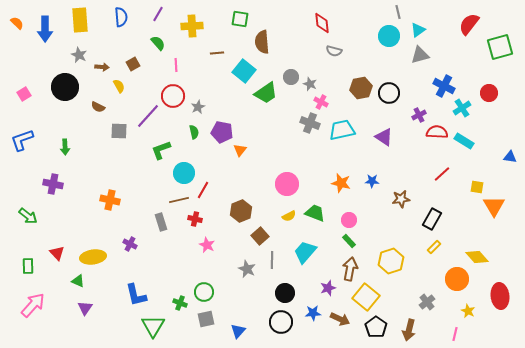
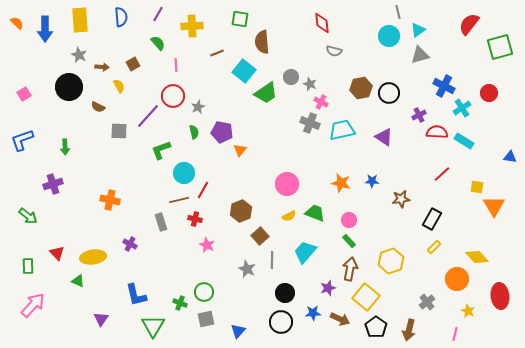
brown line at (217, 53): rotated 16 degrees counterclockwise
black circle at (65, 87): moved 4 px right
purple cross at (53, 184): rotated 30 degrees counterclockwise
purple triangle at (85, 308): moved 16 px right, 11 px down
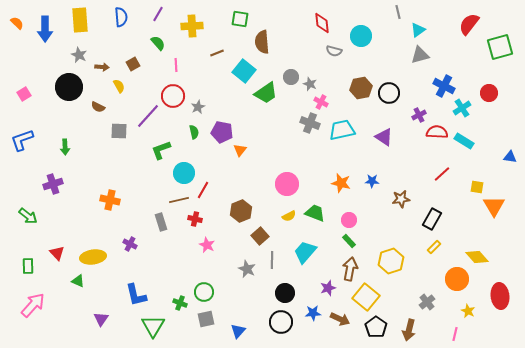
cyan circle at (389, 36): moved 28 px left
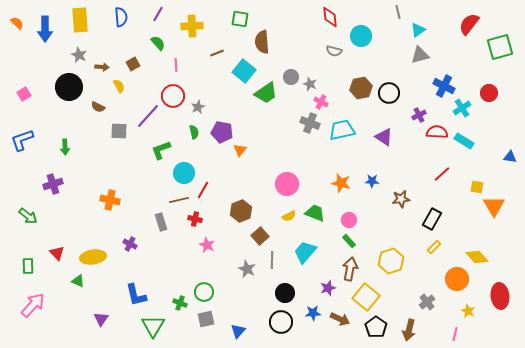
red diamond at (322, 23): moved 8 px right, 6 px up
